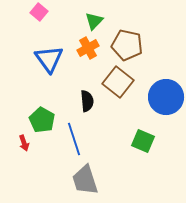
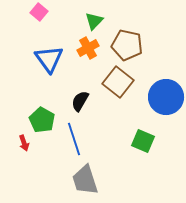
black semicircle: moved 7 px left; rotated 145 degrees counterclockwise
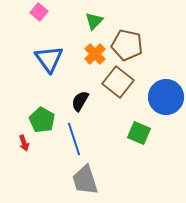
orange cross: moved 7 px right, 6 px down; rotated 15 degrees counterclockwise
green square: moved 4 px left, 8 px up
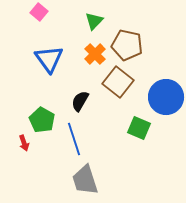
green square: moved 5 px up
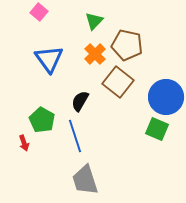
green square: moved 18 px right, 1 px down
blue line: moved 1 px right, 3 px up
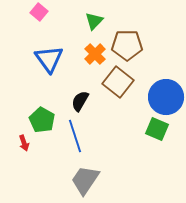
brown pentagon: rotated 12 degrees counterclockwise
gray trapezoid: rotated 52 degrees clockwise
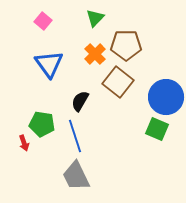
pink square: moved 4 px right, 9 px down
green triangle: moved 1 px right, 3 px up
brown pentagon: moved 1 px left
blue triangle: moved 5 px down
green pentagon: moved 4 px down; rotated 20 degrees counterclockwise
gray trapezoid: moved 9 px left, 4 px up; rotated 60 degrees counterclockwise
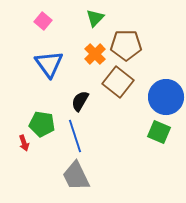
green square: moved 2 px right, 3 px down
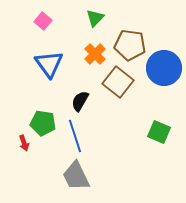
brown pentagon: moved 4 px right; rotated 8 degrees clockwise
blue circle: moved 2 px left, 29 px up
green pentagon: moved 1 px right, 1 px up
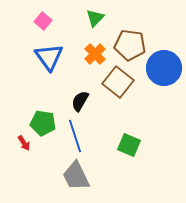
blue triangle: moved 7 px up
green square: moved 30 px left, 13 px down
red arrow: rotated 14 degrees counterclockwise
